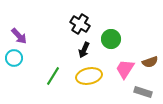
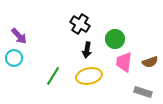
green circle: moved 4 px right
black arrow: moved 3 px right; rotated 14 degrees counterclockwise
pink trapezoid: moved 1 px left, 7 px up; rotated 25 degrees counterclockwise
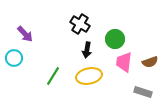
purple arrow: moved 6 px right, 2 px up
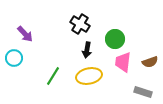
pink trapezoid: moved 1 px left
